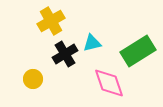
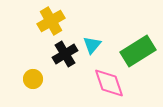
cyan triangle: moved 2 px down; rotated 36 degrees counterclockwise
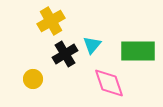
green rectangle: rotated 32 degrees clockwise
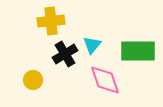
yellow cross: rotated 24 degrees clockwise
yellow circle: moved 1 px down
pink diamond: moved 4 px left, 3 px up
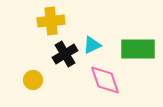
cyan triangle: rotated 24 degrees clockwise
green rectangle: moved 2 px up
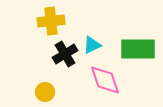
yellow circle: moved 12 px right, 12 px down
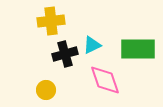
black cross: rotated 15 degrees clockwise
yellow circle: moved 1 px right, 2 px up
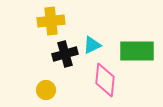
green rectangle: moved 1 px left, 2 px down
pink diamond: rotated 24 degrees clockwise
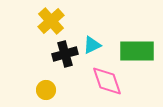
yellow cross: rotated 36 degrees counterclockwise
pink diamond: moved 2 px right, 1 px down; rotated 24 degrees counterclockwise
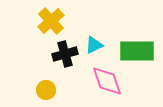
cyan triangle: moved 2 px right
